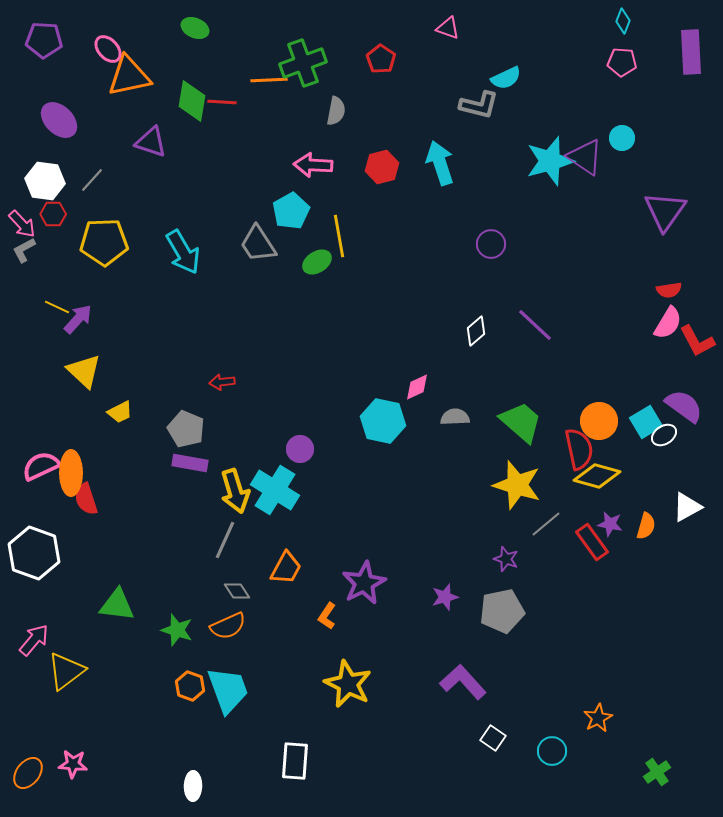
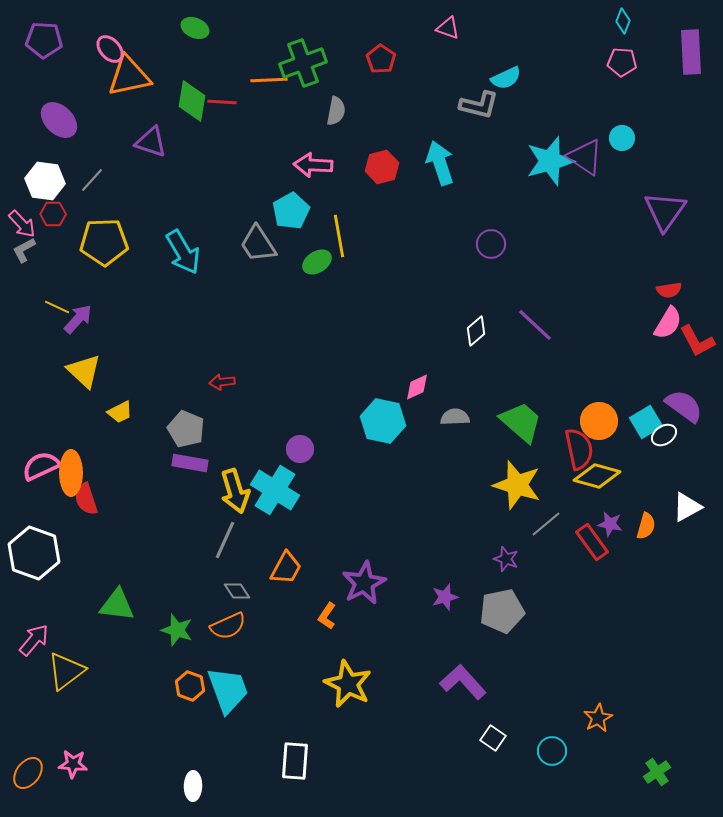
pink ellipse at (108, 49): moved 2 px right
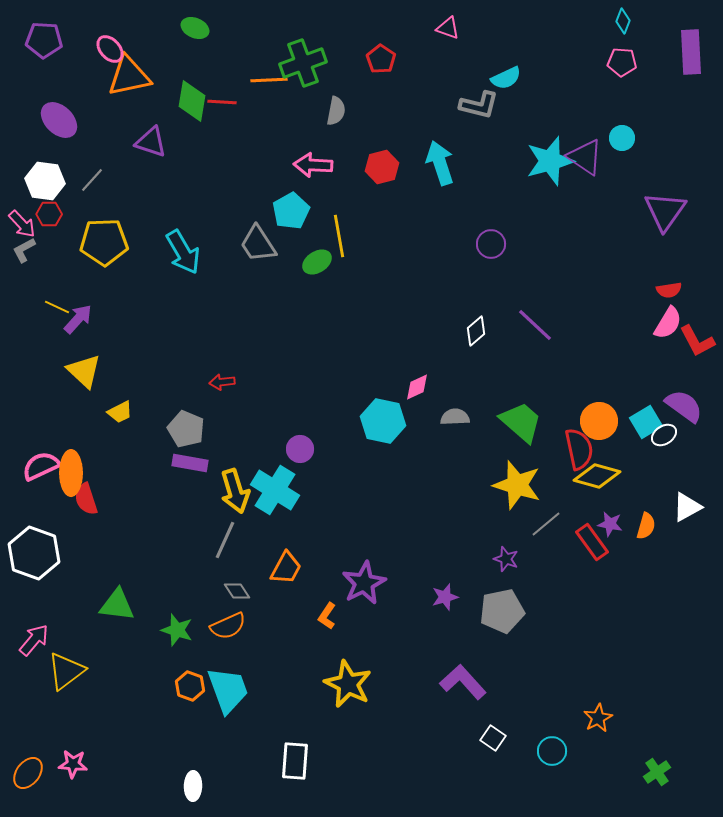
red hexagon at (53, 214): moved 4 px left
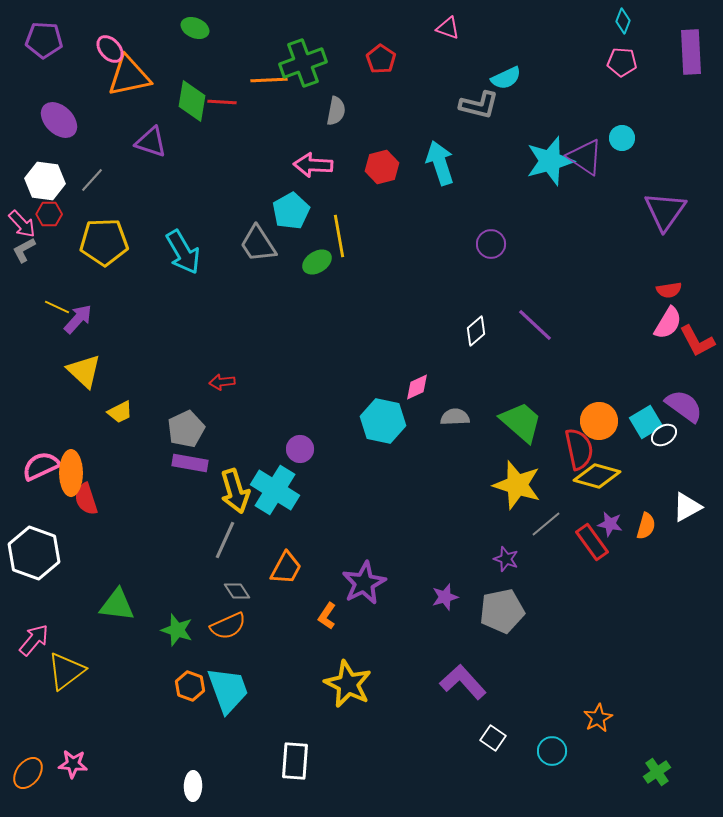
gray pentagon at (186, 429): rotated 24 degrees clockwise
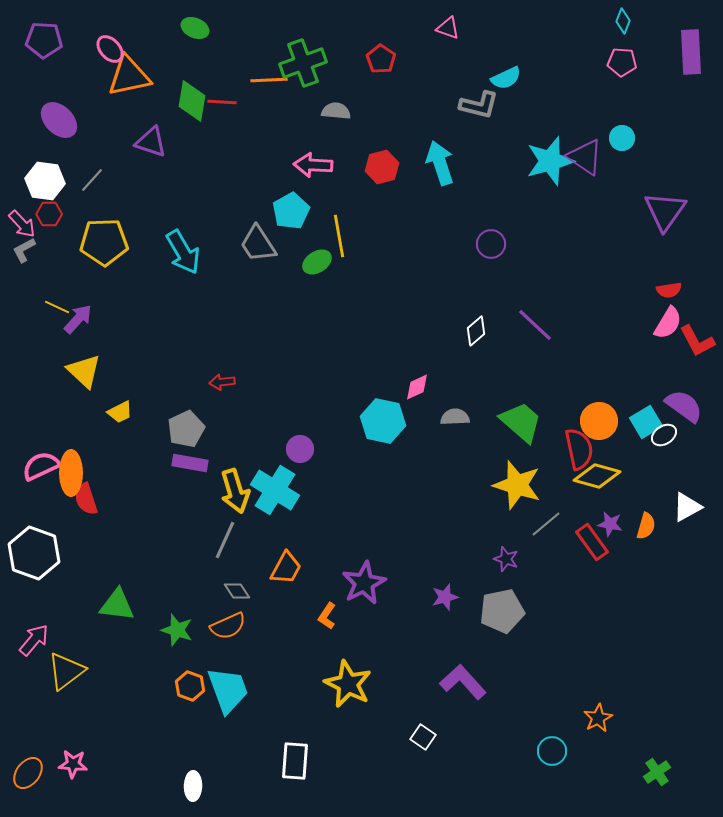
gray semicircle at (336, 111): rotated 96 degrees counterclockwise
white square at (493, 738): moved 70 px left, 1 px up
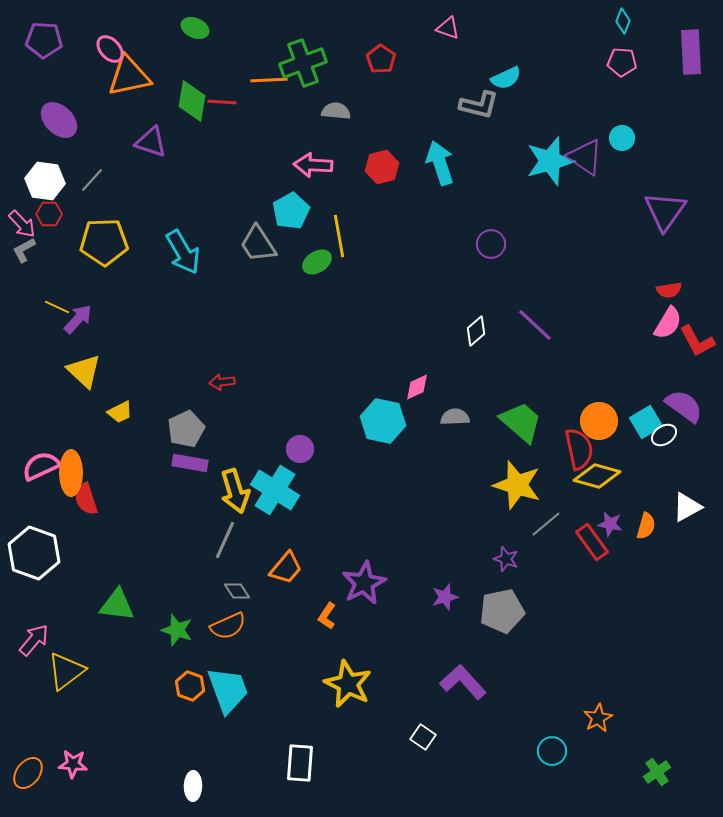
orange trapezoid at (286, 568): rotated 12 degrees clockwise
white rectangle at (295, 761): moved 5 px right, 2 px down
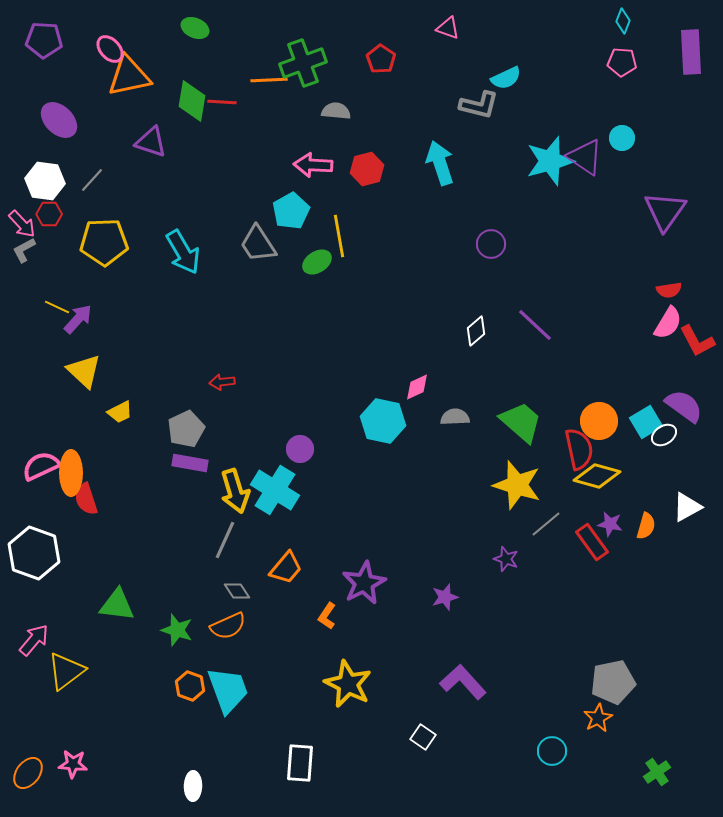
red hexagon at (382, 167): moved 15 px left, 2 px down
gray pentagon at (502, 611): moved 111 px right, 71 px down
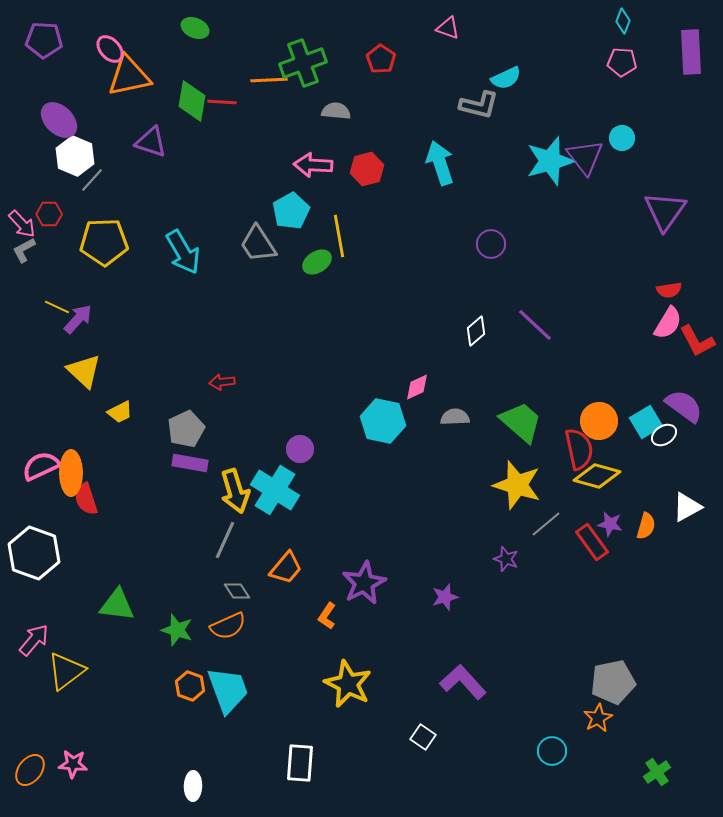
purple triangle at (585, 157): rotated 18 degrees clockwise
white hexagon at (45, 181): moved 30 px right, 25 px up; rotated 15 degrees clockwise
orange ellipse at (28, 773): moved 2 px right, 3 px up
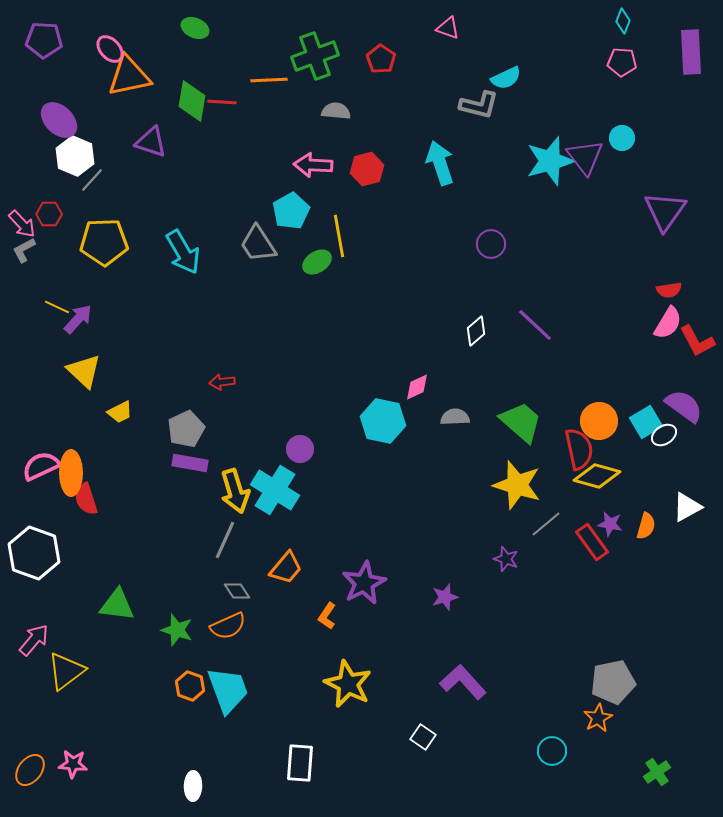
green cross at (303, 63): moved 12 px right, 7 px up
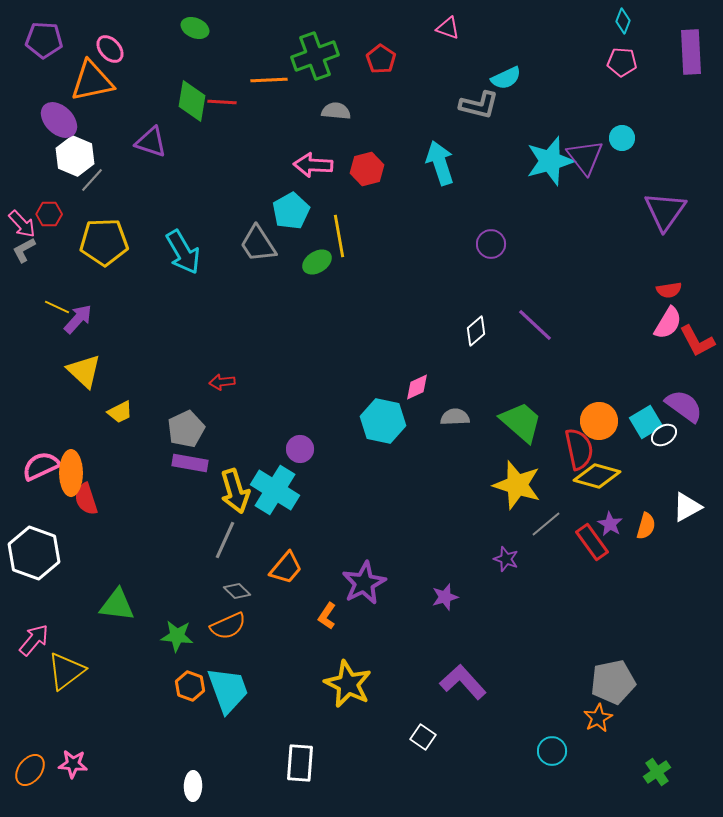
orange triangle at (129, 76): moved 37 px left, 5 px down
purple star at (610, 524): rotated 20 degrees clockwise
gray diamond at (237, 591): rotated 12 degrees counterclockwise
green star at (177, 630): moved 6 px down; rotated 12 degrees counterclockwise
